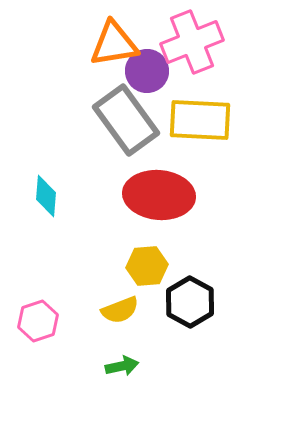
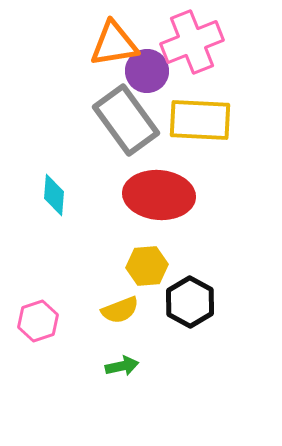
cyan diamond: moved 8 px right, 1 px up
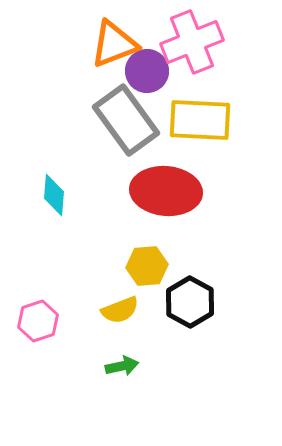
orange triangle: rotated 12 degrees counterclockwise
red ellipse: moved 7 px right, 4 px up
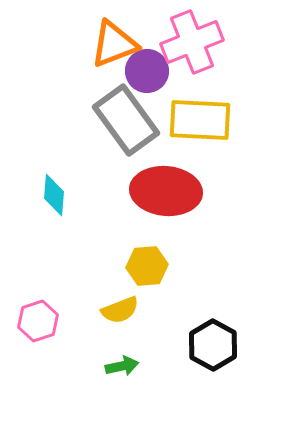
black hexagon: moved 23 px right, 43 px down
